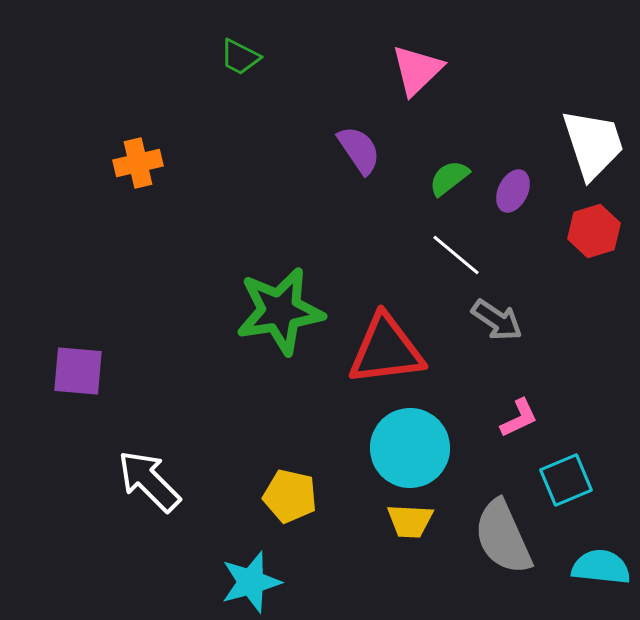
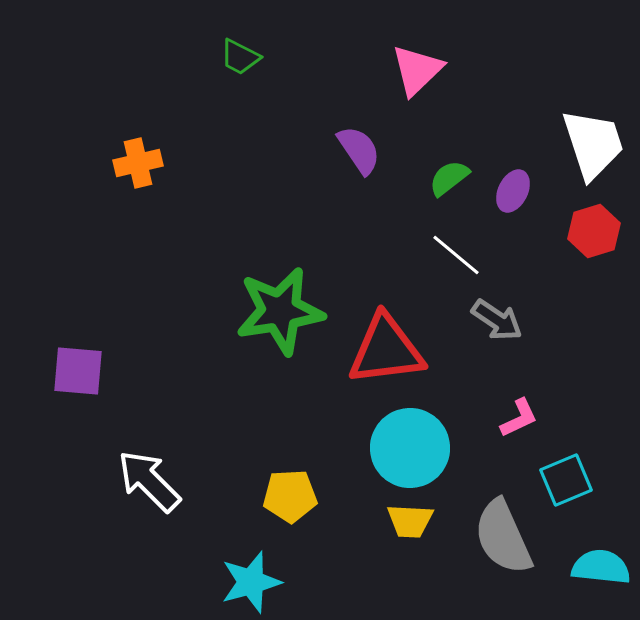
yellow pentagon: rotated 16 degrees counterclockwise
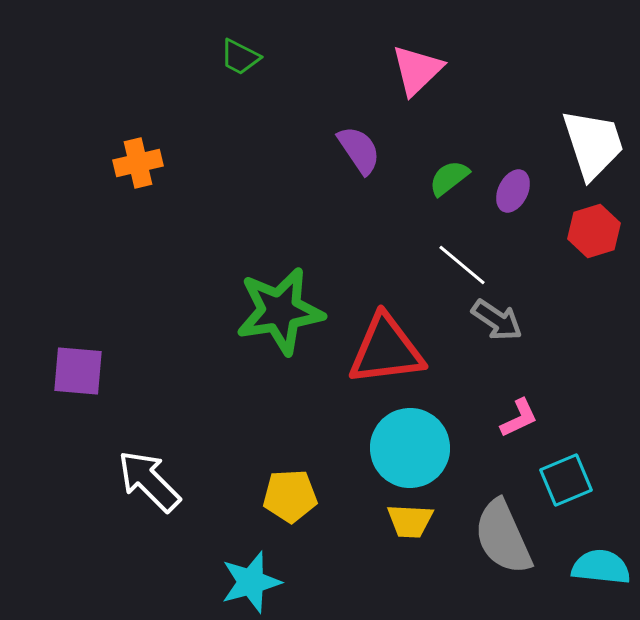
white line: moved 6 px right, 10 px down
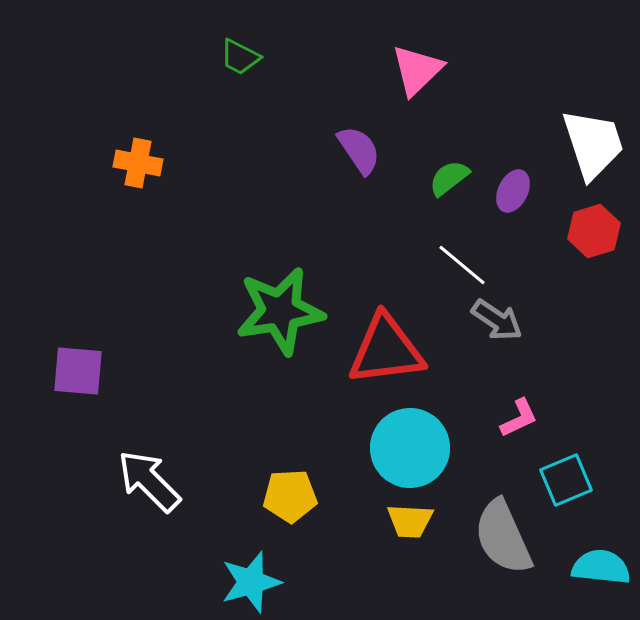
orange cross: rotated 24 degrees clockwise
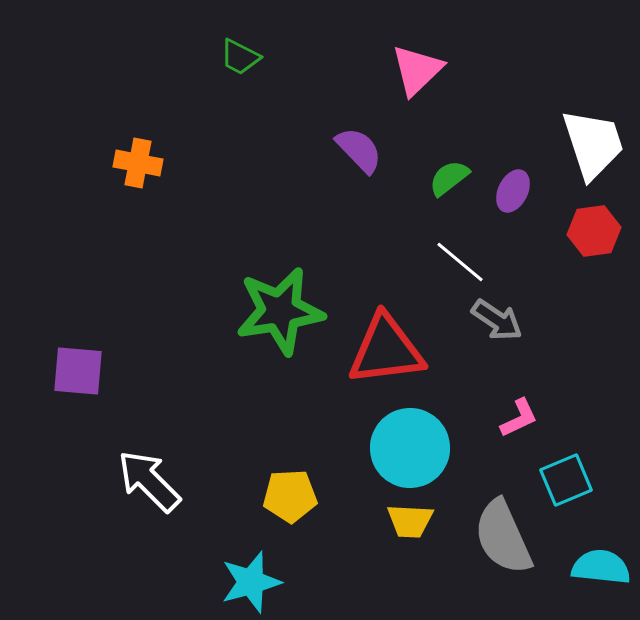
purple semicircle: rotated 10 degrees counterclockwise
red hexagon: rotated 9 degrees clockwise
white line: moved 2 px left, 3 px up
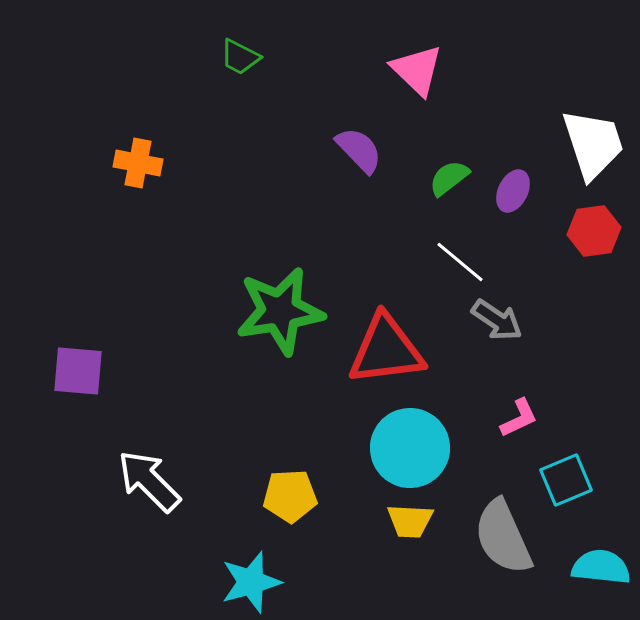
pink triangle: rotated 32 degrees counterclockwise
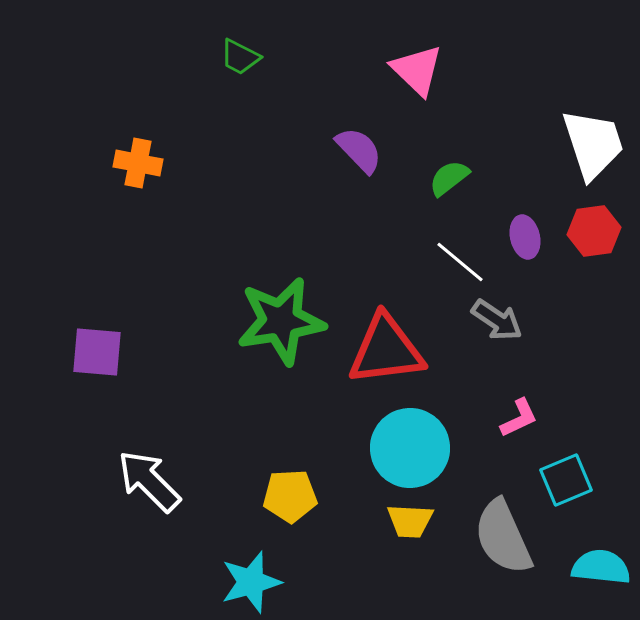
purple ellipse: moved 12 px right, 46 px down; rotated 39 degrees counterclockwise
green star: moved 1 px right, 10 px down
purple square: moved 19 px right, 19 px up
